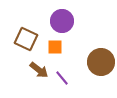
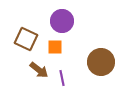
purple line: rotated 28 degrees clockwise
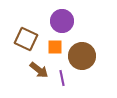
brown circle: moved 19 px left, 6 px up
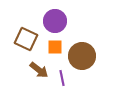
purple circle: moved 7 px left
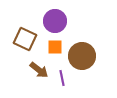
brown square: moved 1 px left
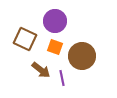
orange square: rotated 21 degrees clockwise
brown arrow: moved 2 px right
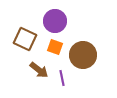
brown circle: moved 1 px right, 1 px up
brown arrow: moved 2 px left
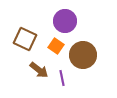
purple circle: moved 10 px right
orange square: moved 1 px right, 1 px up; rotated 14 degrees clockwise
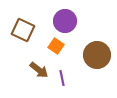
brown square: moved 2 px left, 9 px up
brown circle: moved 14 px right
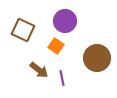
brown circle: moved 3 px down
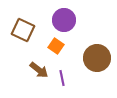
purple circle: moved 1 px left, 1 px up
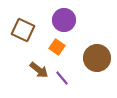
orange square: moved 1 px right, 1 px down
purple line: rotated 28 degrees counterclockwise
